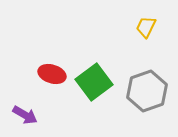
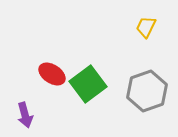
red ellipse: rotated 16 degrees clockwise
green square: moved 6 px left, 2 px down
purple arrow: rotated 45 degrees clockwise
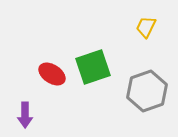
green square: moved 5 px right, 17 px up; rotated 18 degrees clockwise
purple arrow: rotated 15 degrees clockwise
